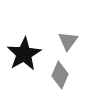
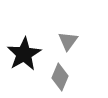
gray diamond: moved 2 px down
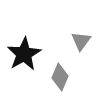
gray triangle: moved 13 px right
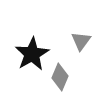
black star: moved 8 px right
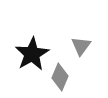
gray triangle: moved 5 px down
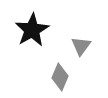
black star: moved 24 px up
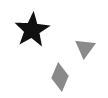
gray triangle: moved 4 px right, 2 px down
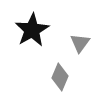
gray triangle: moved 5 px left, 5 px up
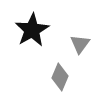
gray triangle: moved 1 px down
